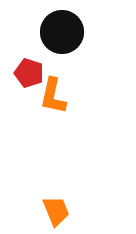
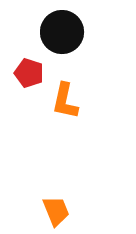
orange L-shape: moved 12 px right, 5 px down
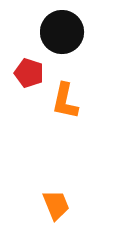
orange trapezoid: moved 6 px up
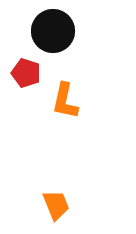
black circle: moved 9 px left, 1 px up
red pentagon: moved 3 px left
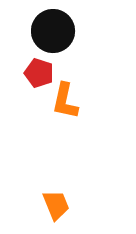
red pentagon: moved 13 px right
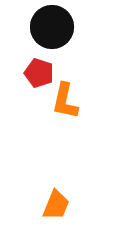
black circle: moved 1 px left, 4 px up
orange trapezoid: rotated 44 degrees clockwise
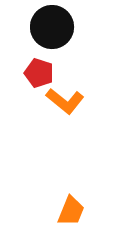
orange L-shape: rotated 63 degrees counterclockwise
orange trapezoid: moved 15 px right, 6 px down
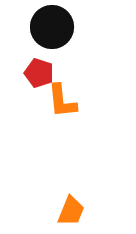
orange L-shape: moved 3 px left; rotated 45 degrees clockwise
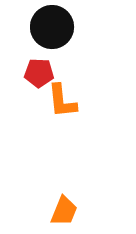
red pentagon: rotated 16 degrees counterclockwise
orange trapezoid: moved 7 px left
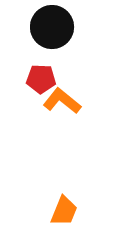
red pentagon: moved 2 px right, 6 px down
orange L-shape: rotated 135 degrees clockwise
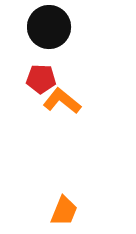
black circle: moved 3 px left
